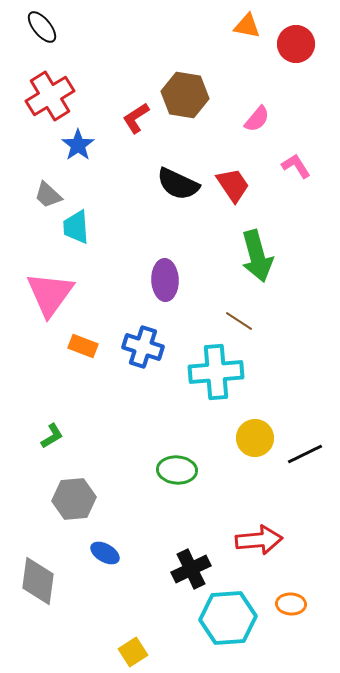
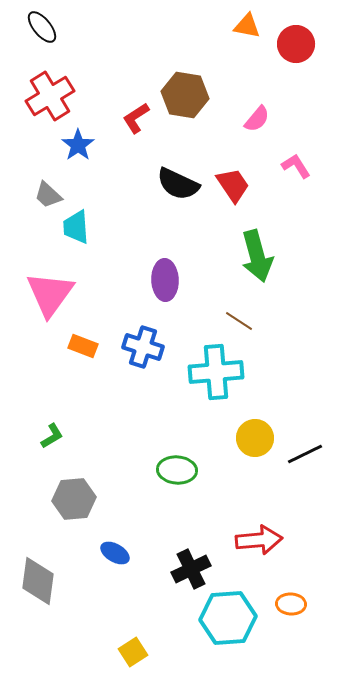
blue ellipse: moved 10 px right
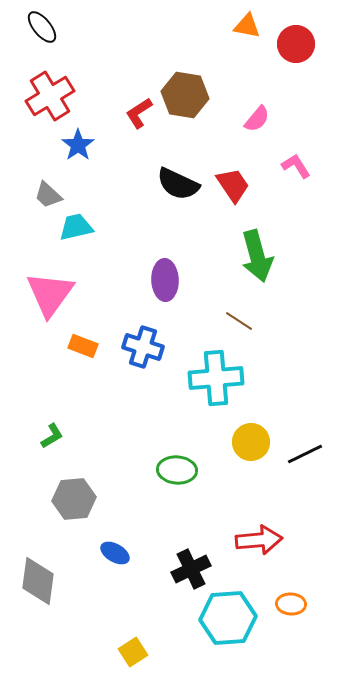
red L-shape: moved 3 px right, 5 px up
cyan trapezoid: rotated 81 degrees clockwise
cyan cross: moved 6 px down
yellow circle: moved 4 px left, 4 px down
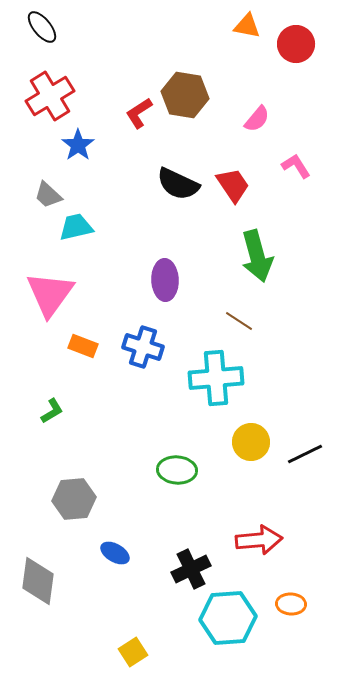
green L-shape: moved 25 px up
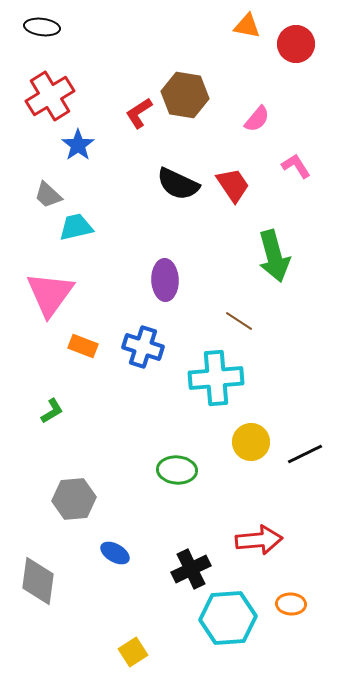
black ellipse: rotated 44 degrees counterclockwise
green arrow: moved 17 px right
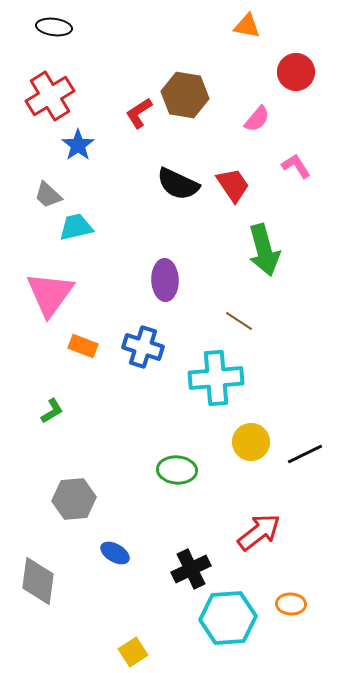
black ellipse: moved 12 px right
red circle: moved 28 px down
green arrow: moved 10 px left, 6 px up
red arrow: moved 8 px up; rotated 33 degrees counterclockwise
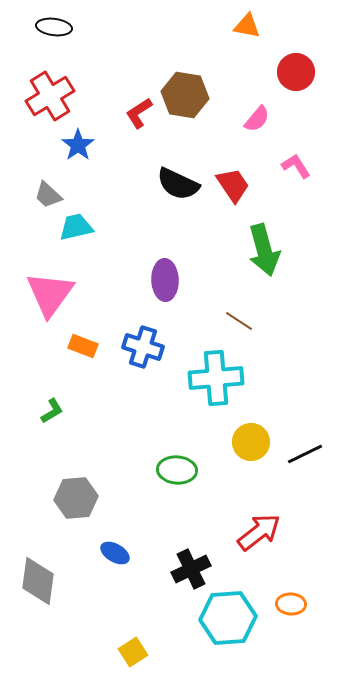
gray hexagon: moved 2 px right, 1 px up
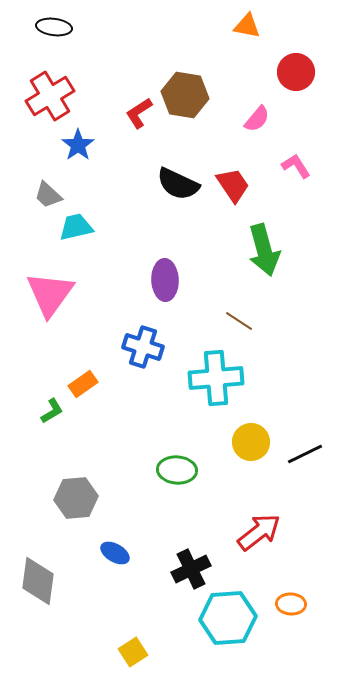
orange rectangle: moved 38 px down; rotated 56 degrees counterclockwise
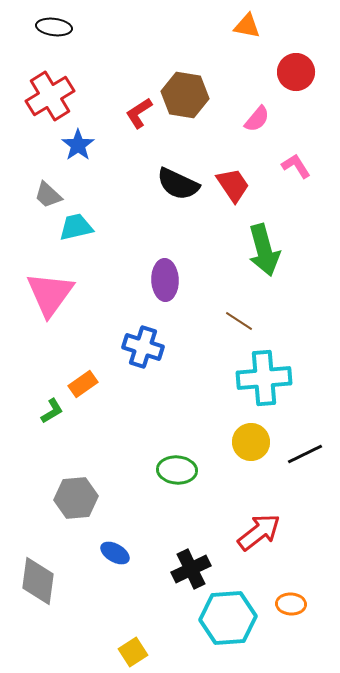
cyan cross: moved 48 px right
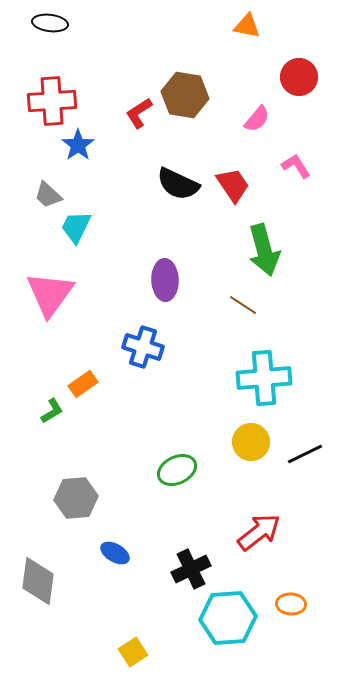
black ellipse: moved 4 px left, 4 px up
red circle: moved 3 px right, 5 px down
red cross: moved 2 px right, 5 px down; rotated 27 degrees clockwise
cyan trapezoid: rotated 51 degrees counterclockwise
brown line: moved 4 px right, 16 px up
green ellipse: rotated 30 degrees counterclockwise
